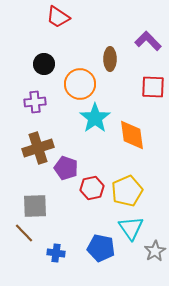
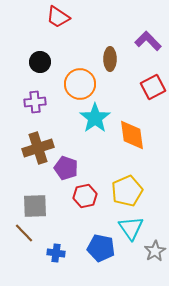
black circle: moved 4 px left, 2 px up
red square: rotated 30 degrees counterclockwise
red hexagon: moved 7 px left, 8 px down
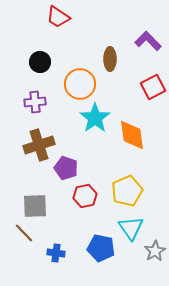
brown cross: moved 1 px right, 3 px up
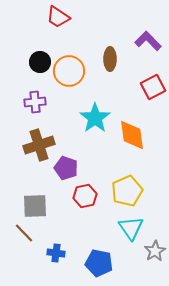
orange circle: moved 11 px left, 13 px up
blue pentagon: moved 2 px left, 15 px down
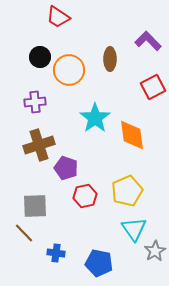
black circle: moved 5 px up
orange circle: moved 1 px up
cyan triangle: moved 3 px right, 1 px down
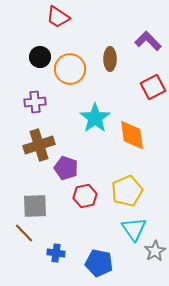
orange circle: moved 1 px right, 1 px up
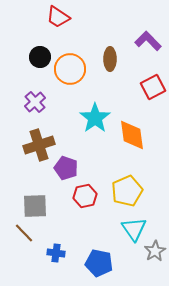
purple cross: rotated 35 degrees counterclockwise
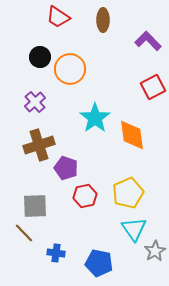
brown ellipse: moved 7 px left, 39 px up
yellow pentagon: moved 1 px right, 2 px down
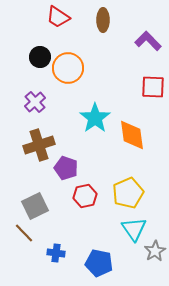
orange circle: moved 2 px left, 1 px up
red square: rotated 30 degrees clockwise
gray square: rotated 24 degrees counterclockwise
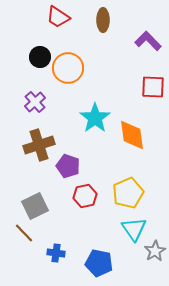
purple pentagon: moved 2 px right, 2 px up
